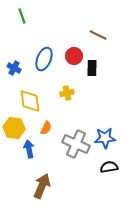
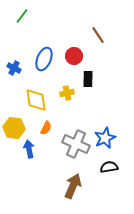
green line: rotated 56 degrees clockwise
brown line: rotated 30 degrees clockwise
black rectangle: moved 4 px left, 11 px down
yellow diamond: moved 6 px right, 1 px up
blue star: rotated 20 degrees counterclockwise
brown arrow: moved 31 px right
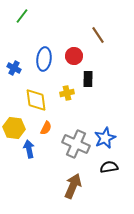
blue ellipse: rotated 15 degrees counterclockwise
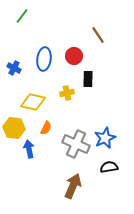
yellow diamond: moved 3 px left, 2 px down; rotated 70 degrees counterclockwise
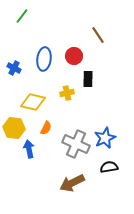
brown arrow: moved 1 px left, 3 px up; rotated 140 degrees counterclockwise
